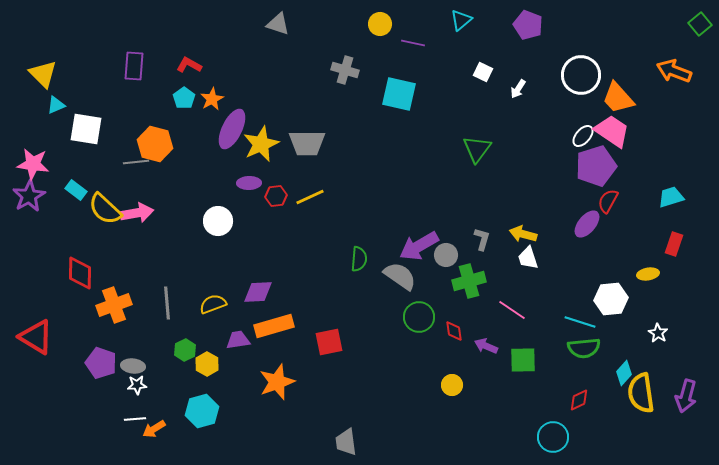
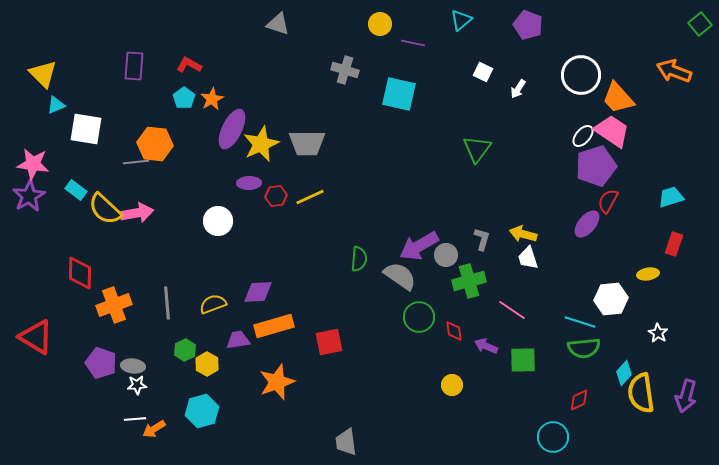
orange hexagon at (155, 144): rotated 8 degrees counterclockwise
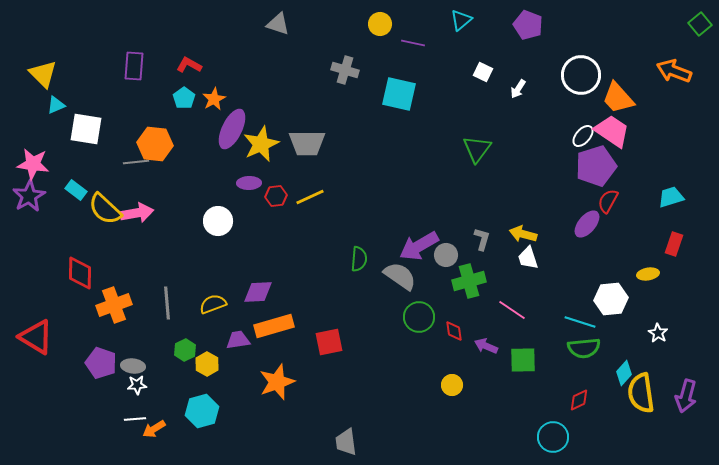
orange star at (212, 99): moved 2 px right
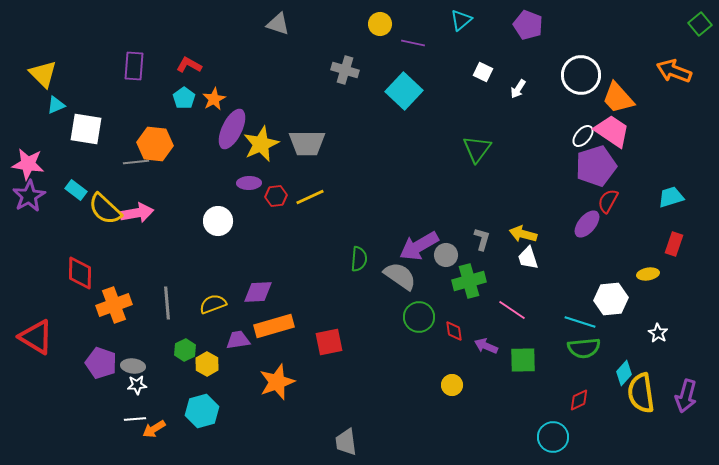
cyan square at (399, 94): moved 5 px right, 3 px up; rotated 30 degrees clockwise
pink star at (33, 164): moved 5 px left
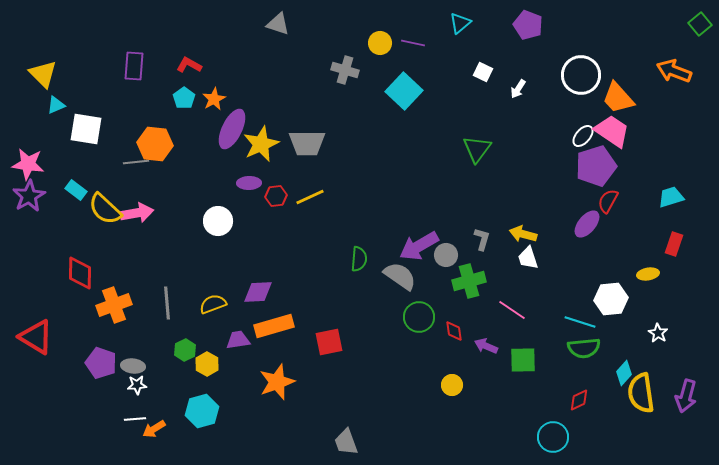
cyan triangle at (461, 20): moved 1 px left, 3 px down
yellow circle at (380, 24): moved 19 px down
gray trapezoid at (346, 442): rotated 12 degrees counterclockwise
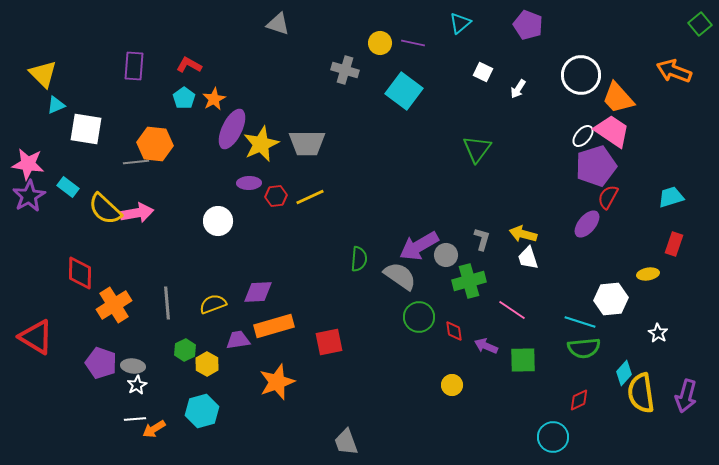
cyan square at (404, 91): rotated 6 degrees counterclockwise
cyan rectangle at (76, 190): moved 8 px left, 3 px up
red semicircle at (608, 201): moved 4 px up
orange cross at (114, 305): rotated 12 degrees counterclockwise
white star at (137, 385): rotated 24 degrees counterclockwise
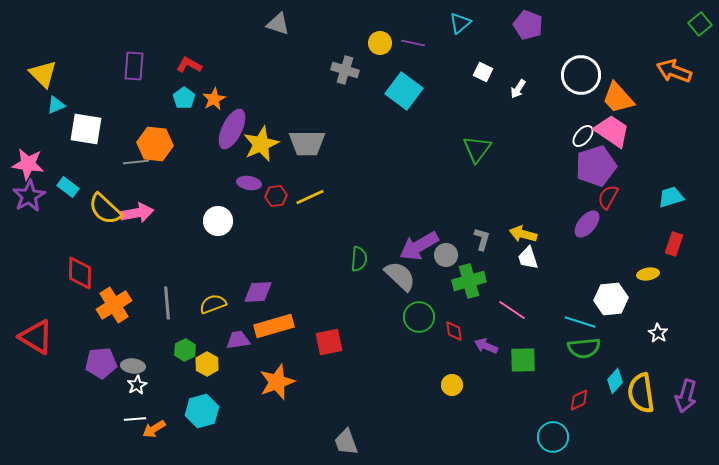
purple ellipse at (249, 183): rotated 10 degrees clockwise
gray semicircle at (400, 276): rotated 8 degrees clockwise
purple pentagon at (101, 363): rotated 24 degrees counterclockwise
cyan diamond at (624, 373): moved 9 px left, 8 px down
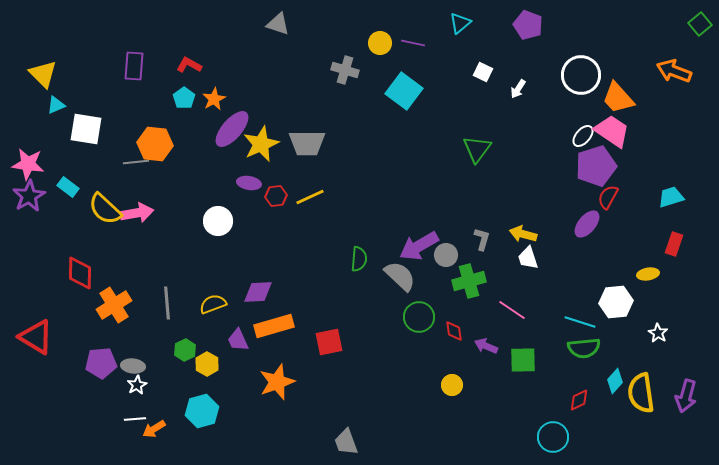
purple ellipse at (232, 129): rotated 15 degrees clockwise
white hexagon at (611, 299): moved 5 px right, 3 px down
purple trapezoid at (238, 340): rotated 105 degrees counterclockwise
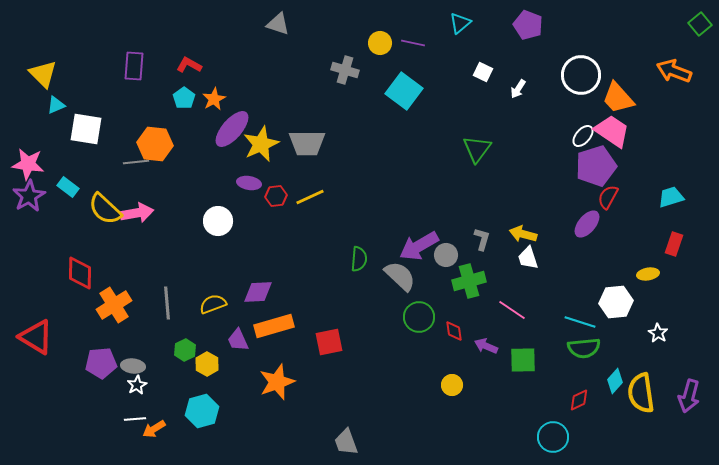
purple arrow at (686, 396): moved 3 px right
